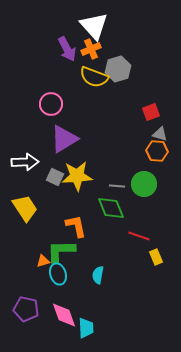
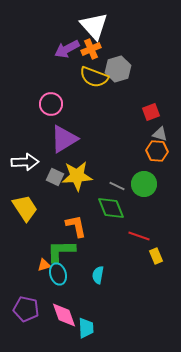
purple arrow: rotated 90 degrees clockwise
gray line: rotated 21 degrees clockwise
yellow rectangle: moved 1 px up
orange triangle: moved 1 px right, 4 px down
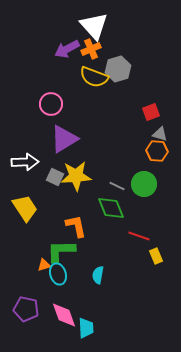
yellow star: moved 1 px left
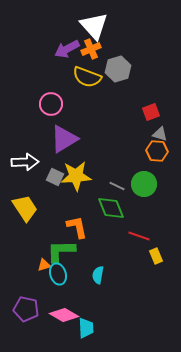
yellow semicircle: moved 7 px left
orange L-shape: moved 1 px right, 1 px down
pink diamond: rotated 40 degrees counterclockwise
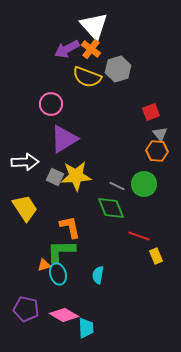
orange cross: rotated 30 degrees counterclockwise
gray triangle: rotated 35 degrees clockwise
orange L-shape: moved 7 px left
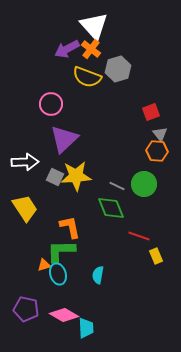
purple triangle: rotated 12 degrees counterclockwise
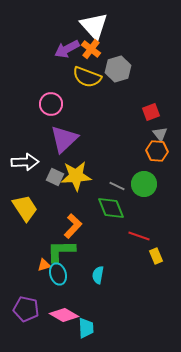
orange L-shape: moved 3 px right, 1 px up; rotated 55 degrees clockwise
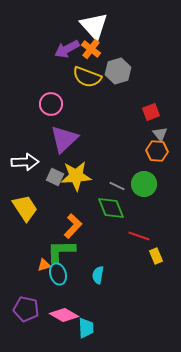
gray hexagon: moved 2 px down
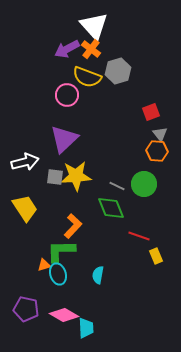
pink circle: moved 16 px right, 9 px up
white arrow: rotated 12 degrees counterclockwise
gray square: rotated 18 degrees counterclockwise
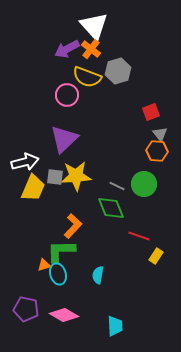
yellow trapezoid: moved 8 px right, 20 px up; rotated 56 degrees clockwise
yellow rectangle: rotated 56 degrees clockwise
cyan trapezoid: moved 29 px right, 2 px up
